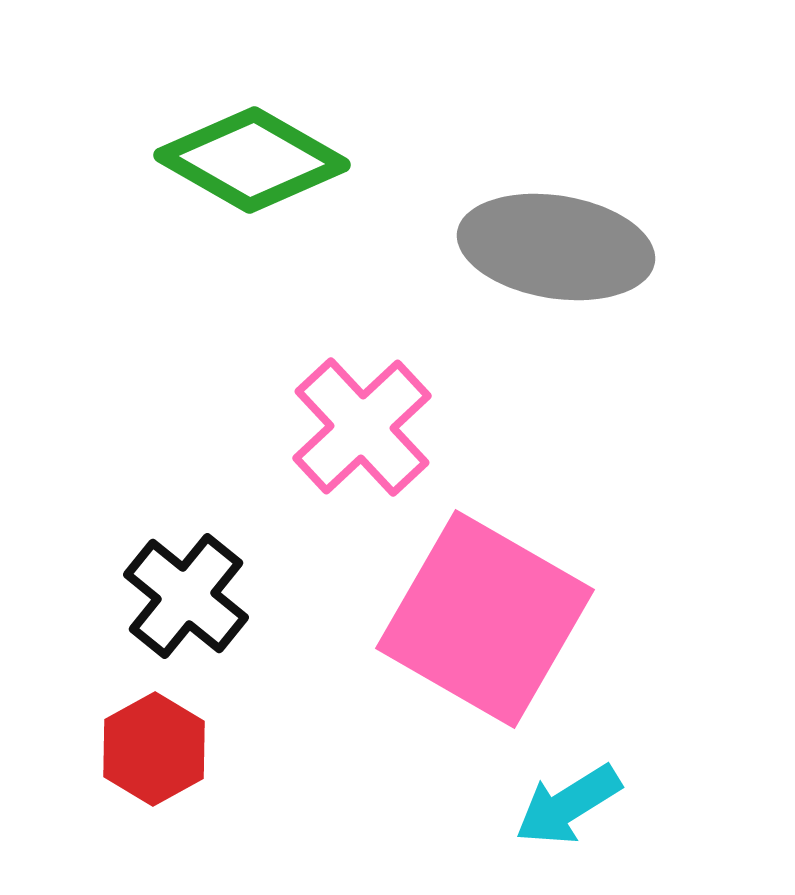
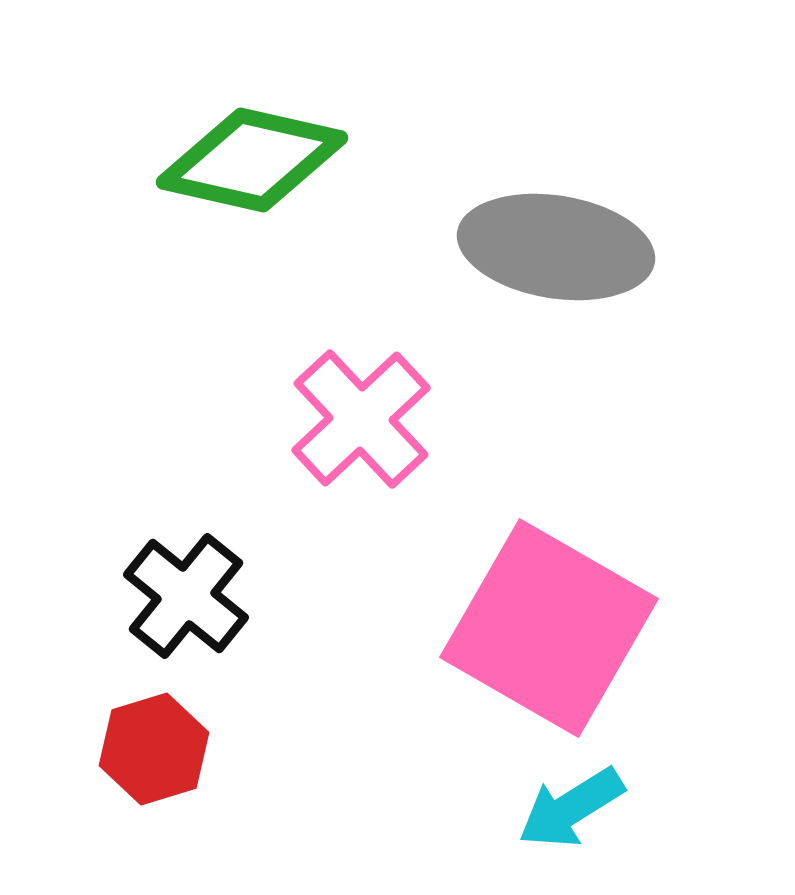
green diamond: rotated 17 degrees counterclockwise
pink cross: moved 1 px left, 8 px up
pink square: moved 64 px right, 9 px down
red hexagon: rotated 12 degrees clockwise
cyan arrow: moved 3 px right, 3 px down
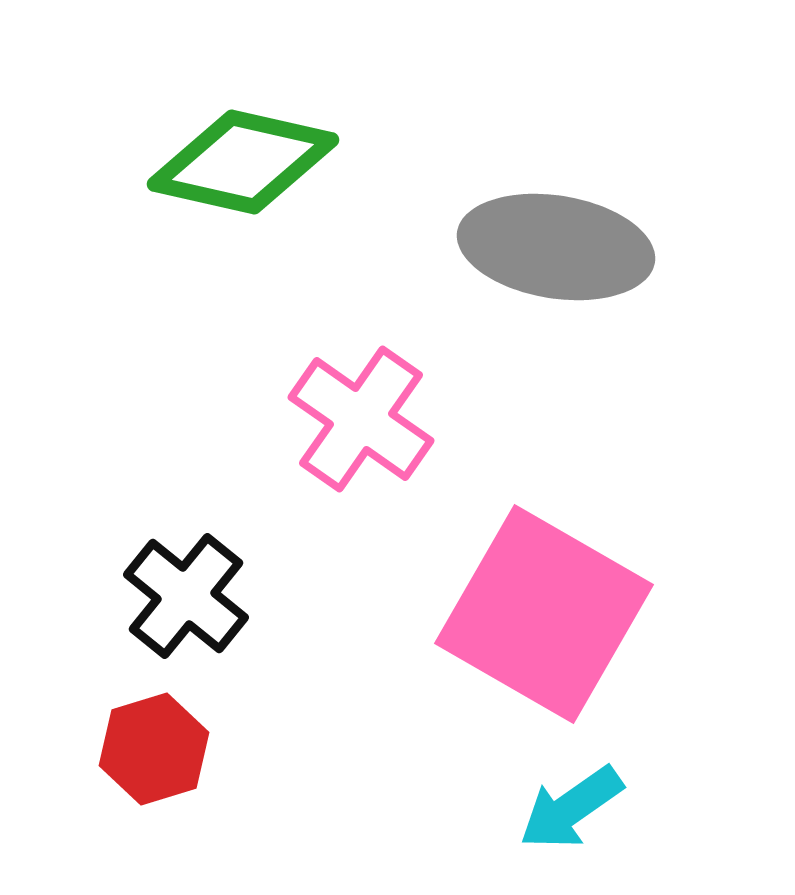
green diamond: moved 9 px left, 2 px down
pink cross: rotated 12 degrees counterclockwise
pink square: moved 5 px left, 14 px up
cyan arrow: rotated 3 degrees counterclockwise
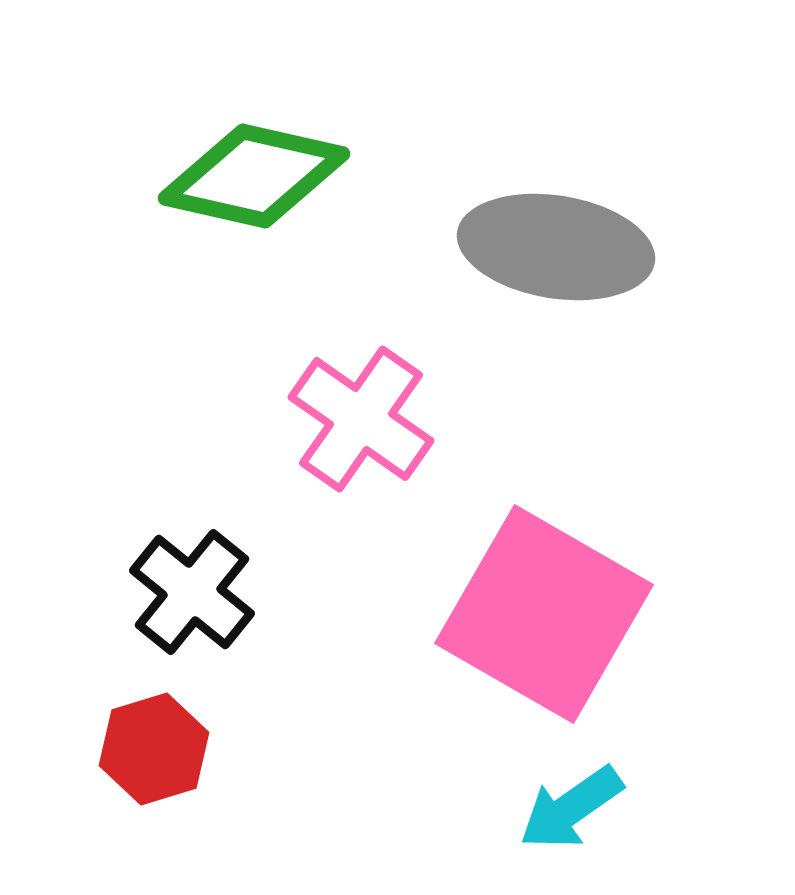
green diamond: moved 11 px right, 14 px down
black cross: moved 6 px right, 4 px up
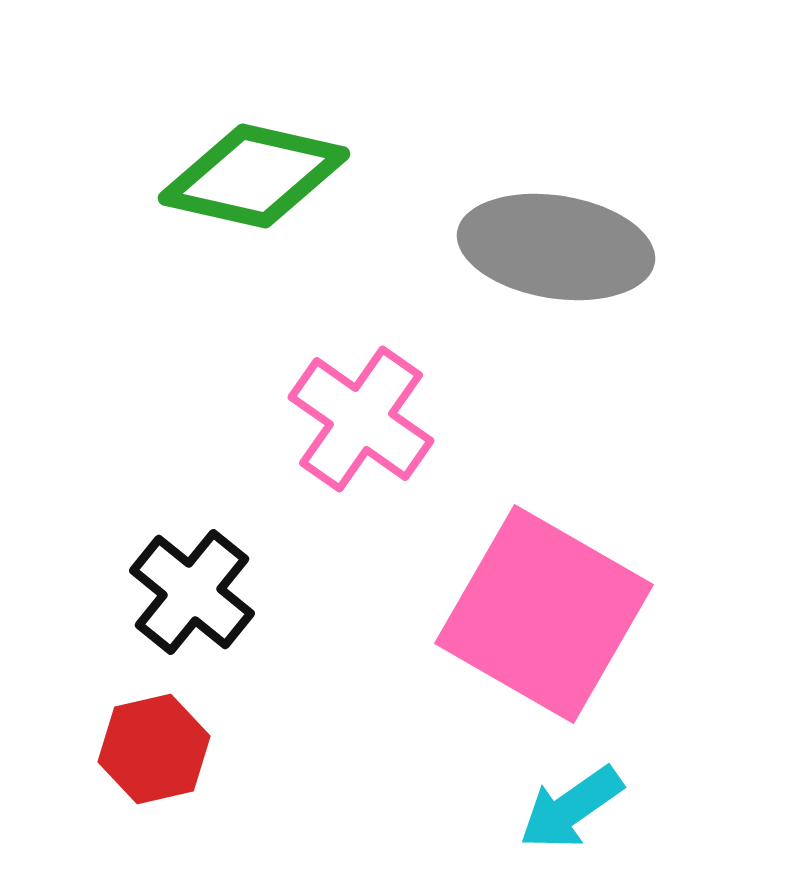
red hexagon: rotated 4 degrees clockwise
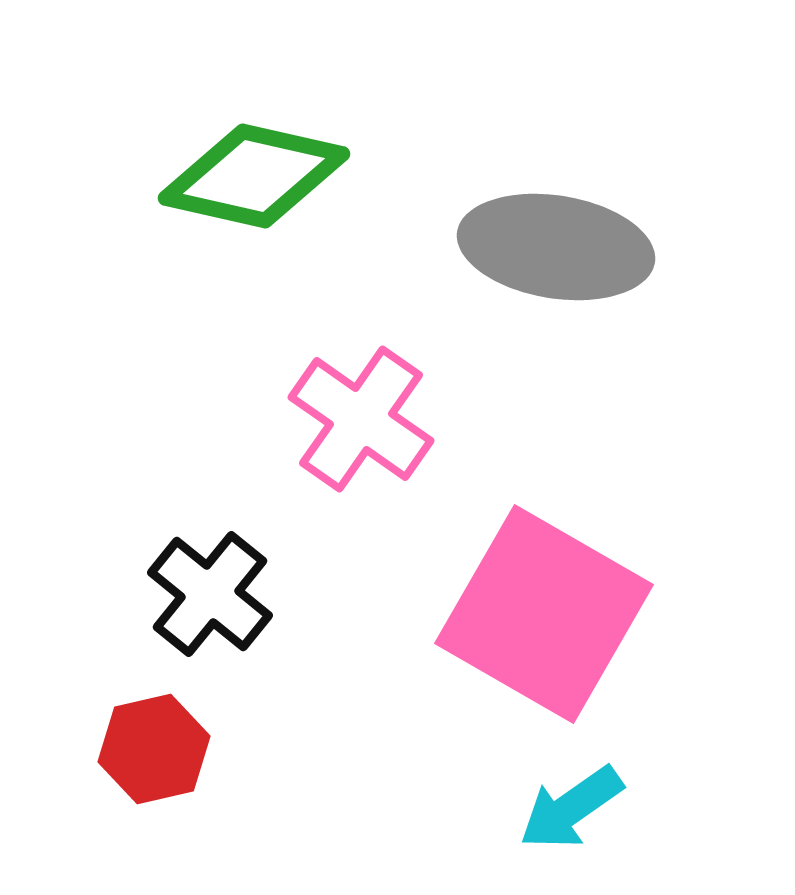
black cross: moved 18 px right, 2 px down
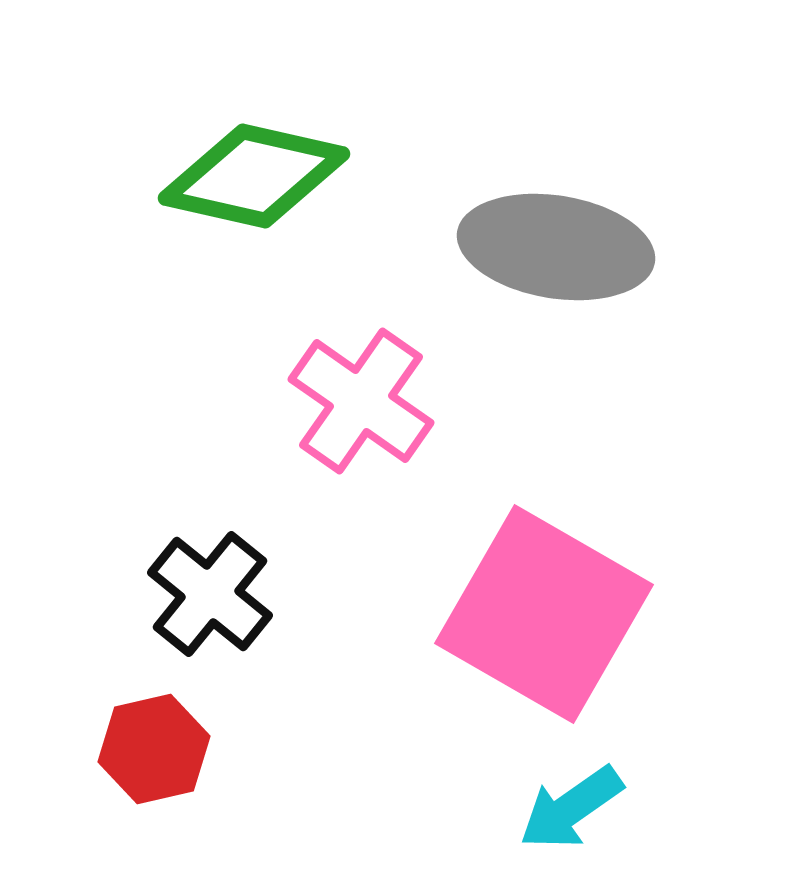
pink cross: moved 18 px up
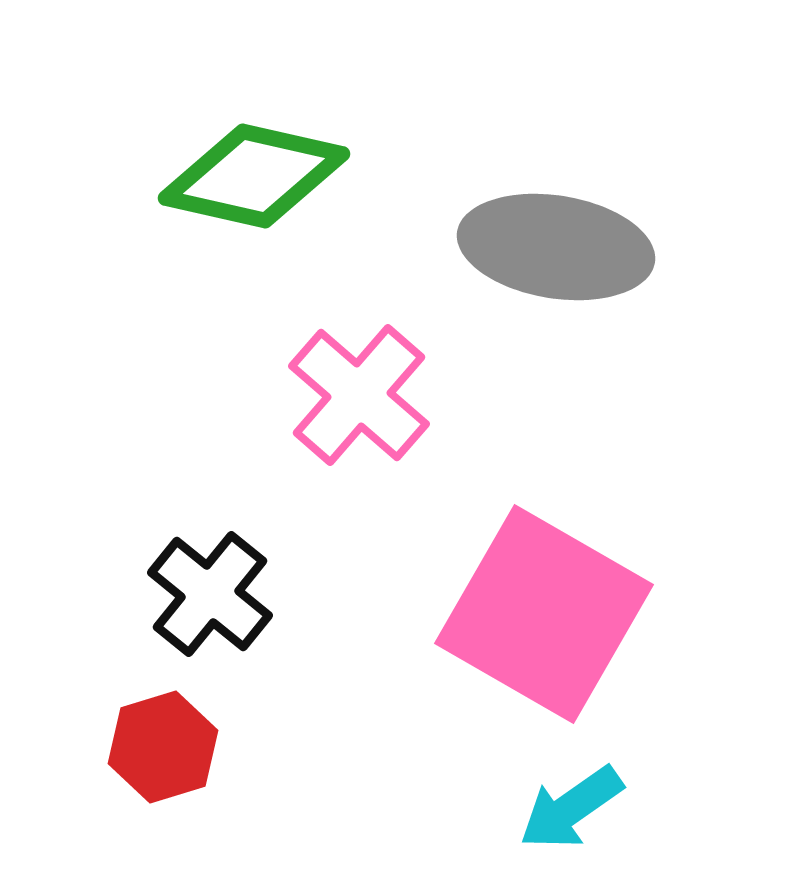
pink cross: moved 2 px left, 6 px up; rotated 6 degrees clockwise
red hexagon: moved 9 px right, 2 px up; rotated 4 degrees counterclockwise
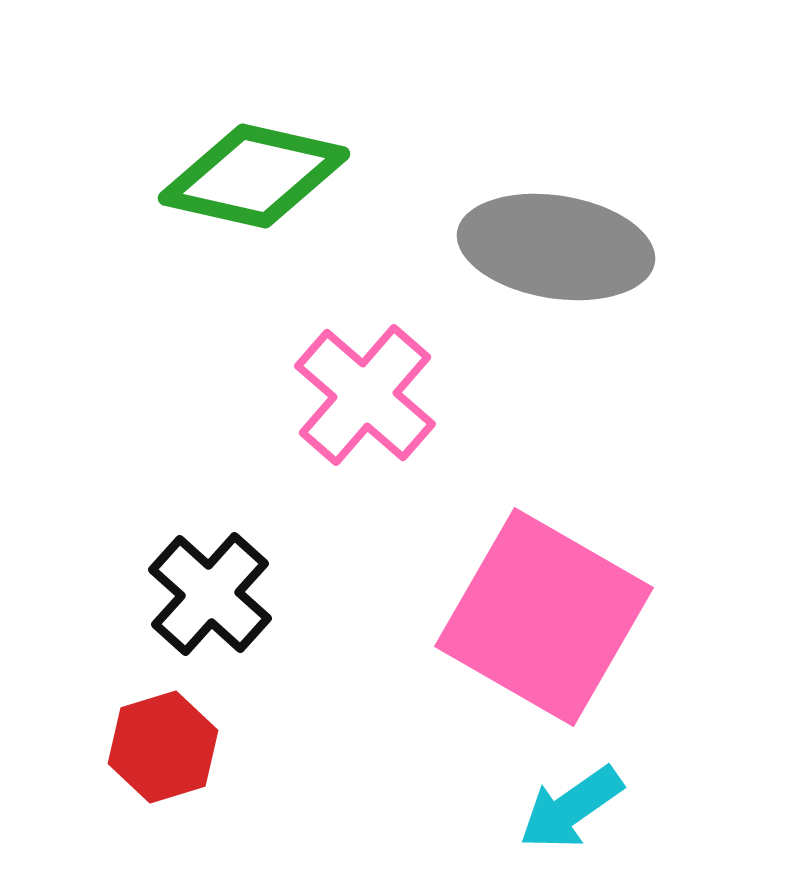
pink cross: moved 6 px right
black cross: rotated 3 degrees clockwise
pink square: moved 3 px down
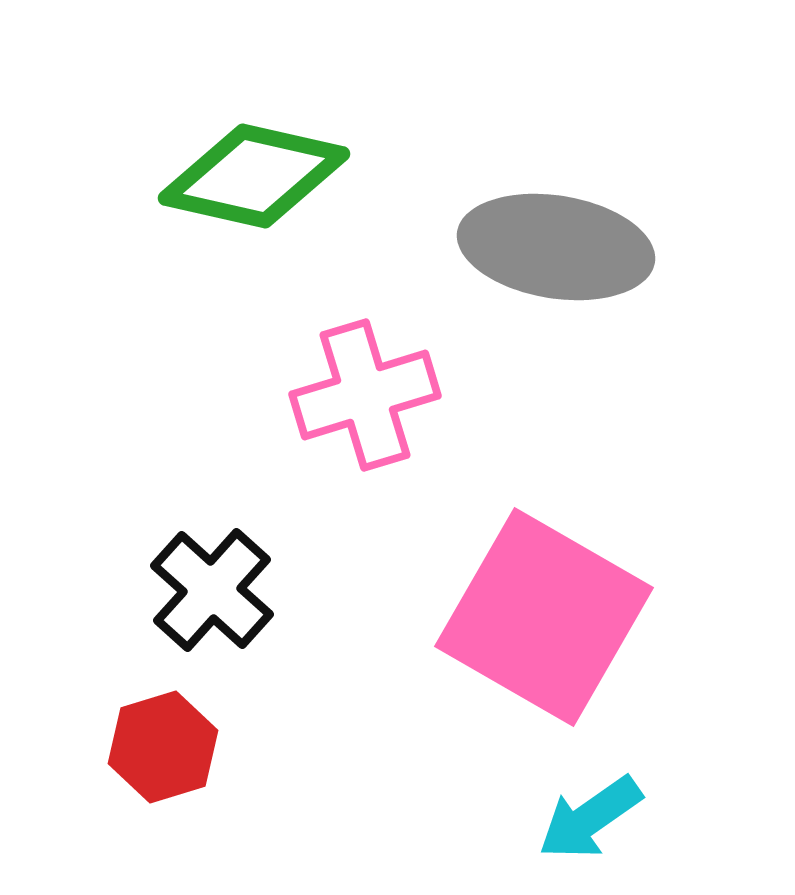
pink cross: rotated 32 degrees clockwise
black cross: moved 2 px right, 4 px up
cyan arrow: moved 19 px right, 10 px down
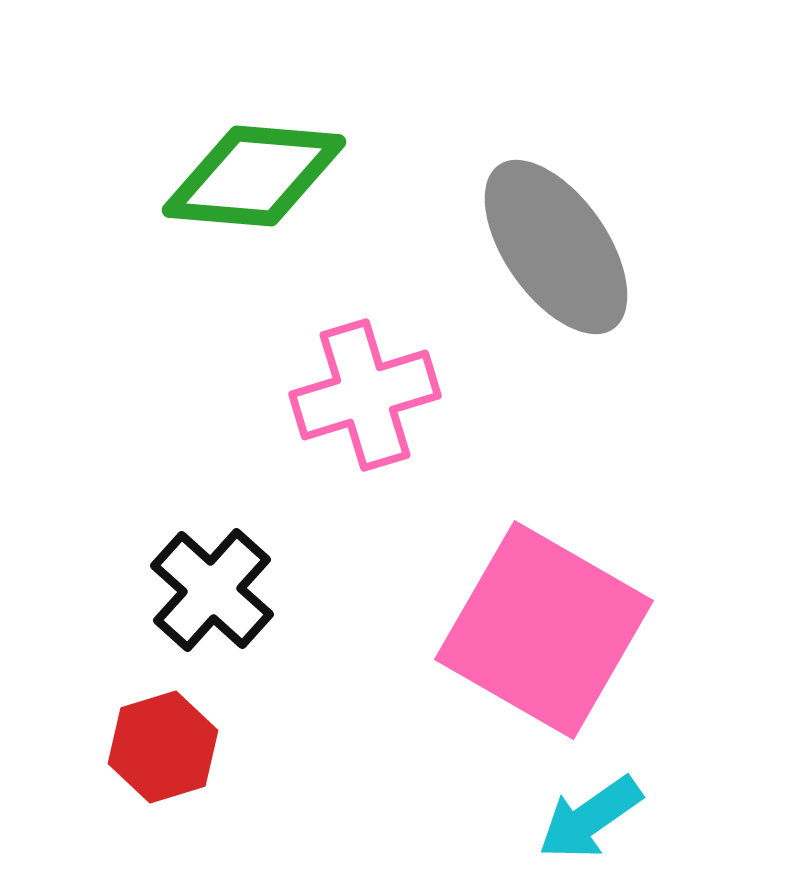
green diamond: rotated 8 degrees counterclockwise
gray ellipse: rotated 46 degrees clockwise
pink square: moved 13 px down
